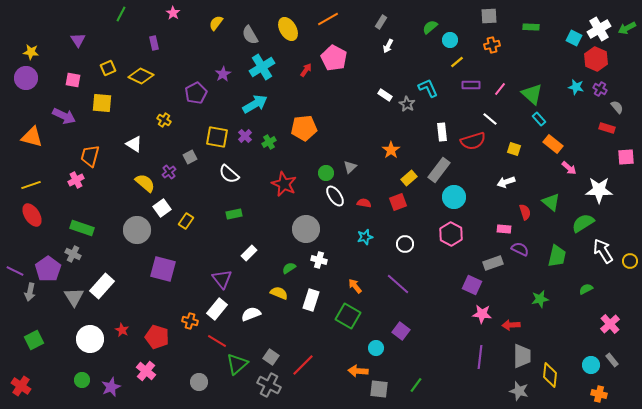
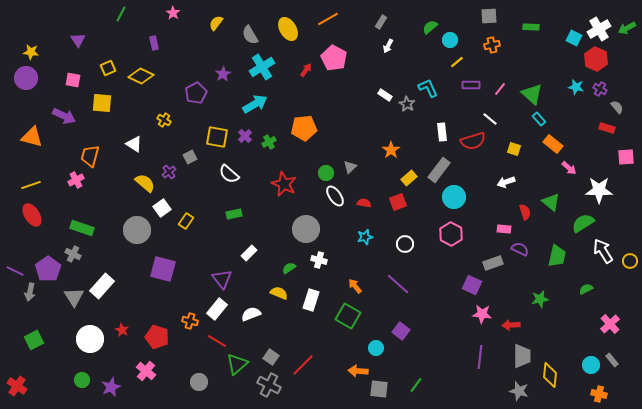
red cross at (21, 386): moved 4 px left
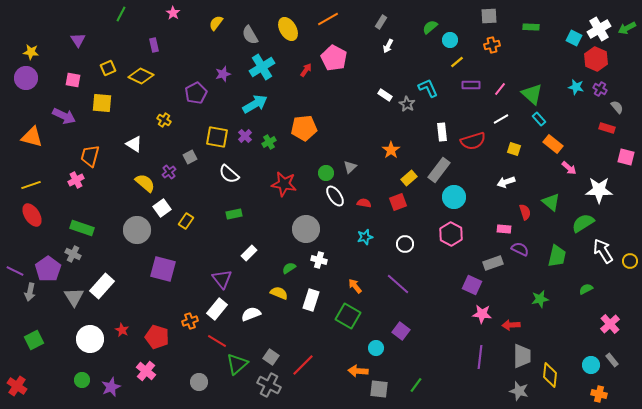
purple rectangle at (154, 43): moved 2 px down
purple star at (223, 74): rotated 14 degrees clockwise
white line at (490, 119): moved 11 px right; rotated 70 degrees counterclockwise
pink square at (626, 157): rotated 18 degrees clockwise
red star at (284, 184): rotated 15 degrees counterclockwise
orange cross at (190, 321): rotated 35 degrees counterclockwise
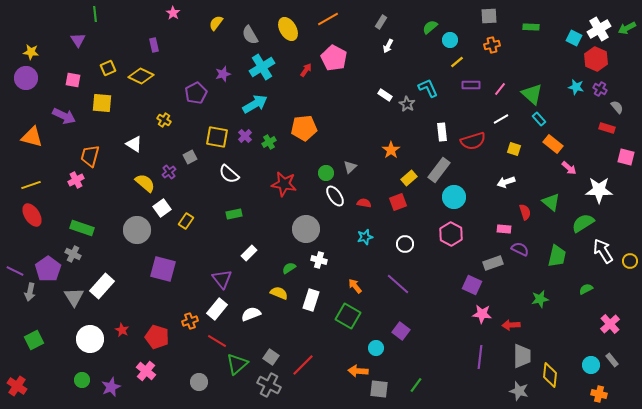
green line at (121, 14): moved 26 px left; rotated 35 degrees counterclockwise
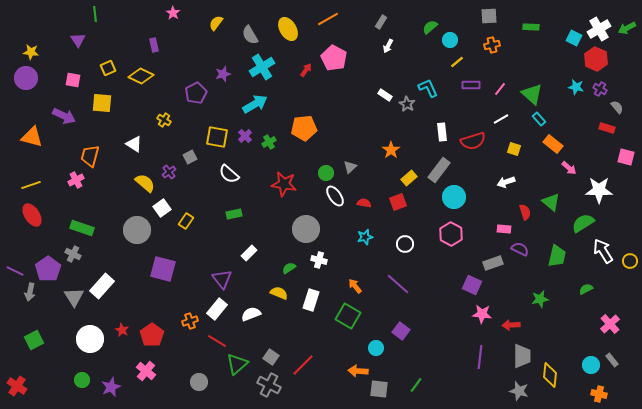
red pentagon at (157, 337): moved 5 px left, 2 px up; rotated 20 degrees clockwise
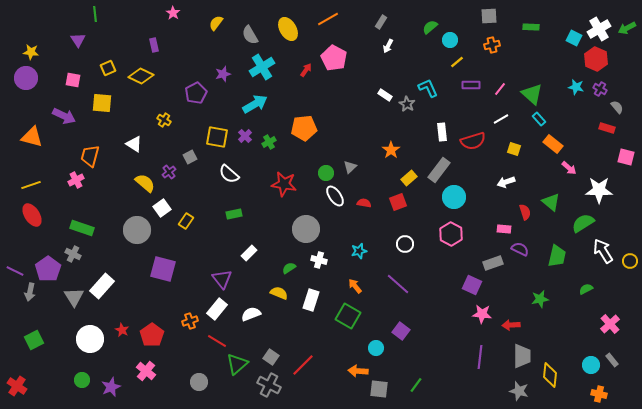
cyan star at (365, 237): moved 6 px left, 14 px down
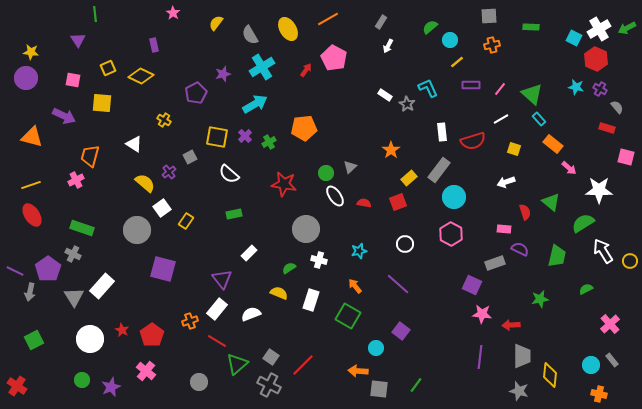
gray rectangle at (493, 263): moved 2 px right
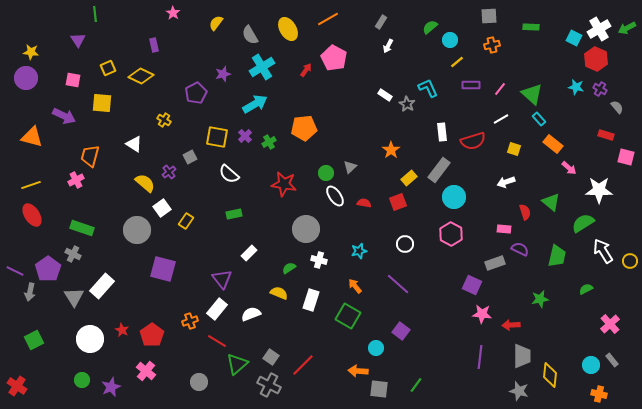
red rectangle at (607, 128): moved 1 px left, 7 px down
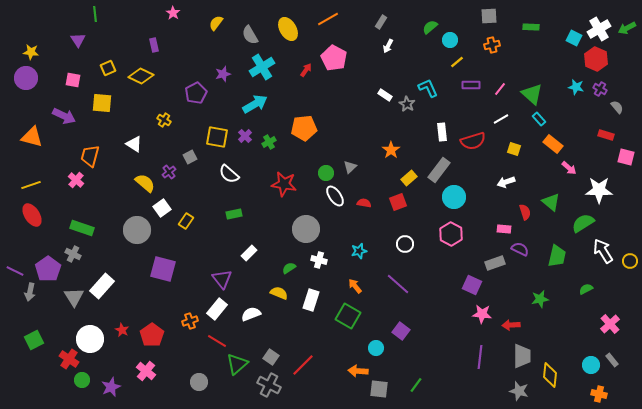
pink cross at (76, 180): rotated 21 degrees counterclockwise
red cross at (17, 386): moved 52 px right, 27 px up
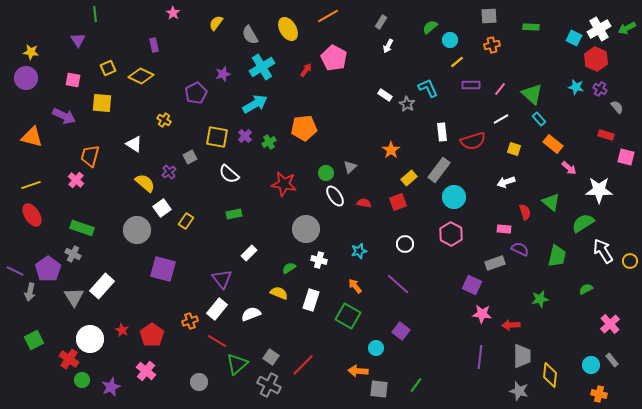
orange line at (328, 19): moved 3 px up
